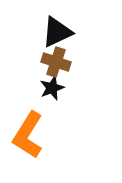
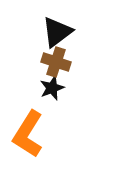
black triangle: rotated 12 degrees counterclockwise
orange L-shape: moved 1 px up
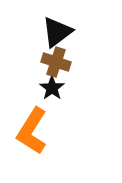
black star: rotated 15 degrees counterclockwise
orange L-shape: moved 4 px right, 3 px up
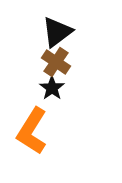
brown cross: rotated 16 degrees clockwise
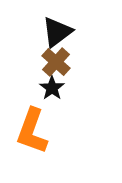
brown cross: rotated 8 degrees clockwise
orange L-shape: rotated 12 degrees counterclockwise
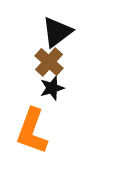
brown cross: moved 7 px left
black star: rotated 20 degrees clockwise
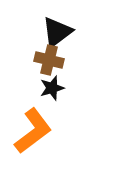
brown cross: moved 2 px up; rotated 28 degrees counterclockwise
orange L-shape: moved 1 px right; rotated 147 degrees counterclockwise
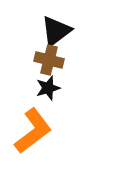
black triangle: moved 1 px left, 1 px up
black star: moved 4 px left
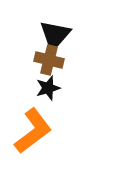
black triangle: moved 1 px left, 4 px down; rotated 12 degrees counterclockwise
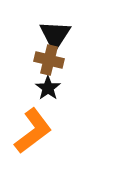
black triangle: rotated 8 degrees counterclockwise
black star: rotated 20 degrees counterclockwise
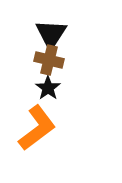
black triangle: moved 4 px left, 1 px up
orange L-shape: moved 4 px right, 3 px up
